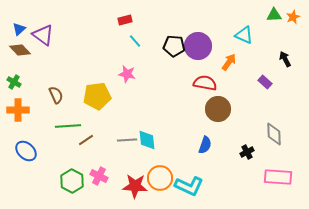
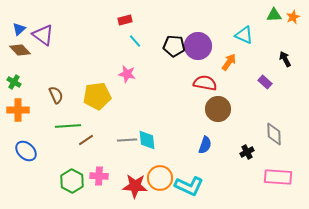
pink cross: rotated 24 degrees counterclockwise
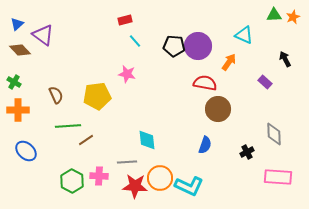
blue triangle: moved 2 px left, 5 px up
gray line: moved 22 px down
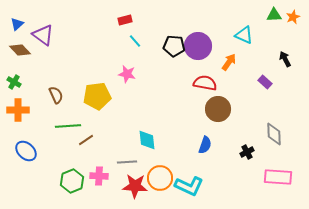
green hexagon: rotated 10 degrees clockwise
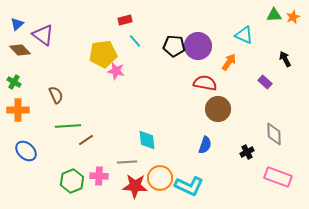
pink star: moved 11 px left, 3 px up
yellow pentagon: moved 6 px right, 42 px up
pink rectangle: rotated 16 degrees clockwise
